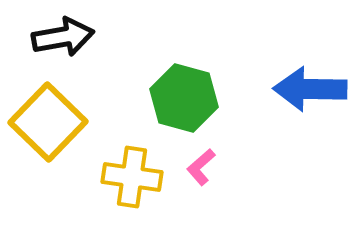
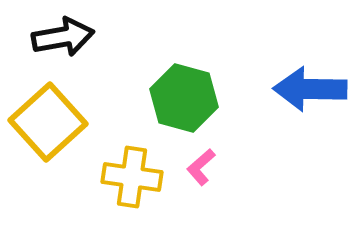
yellow square: rotated 4 degrees clockwise
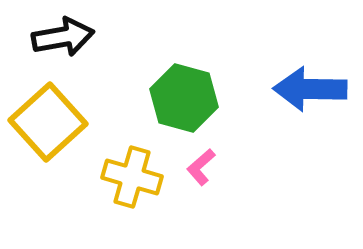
yellow cross: rotated 8 degrees clockwise
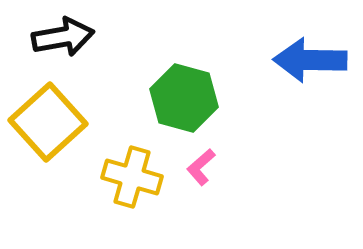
blue arrow: moved 29 px up
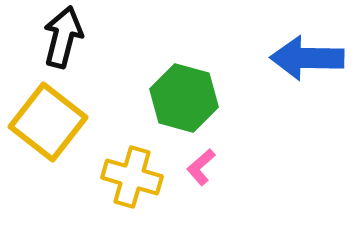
black arrow: rotated 66 degrees counterclockwise
blue arrow: moved 3 px left, 2 px up
yellow square: rotated 10 degrees counterclockwise
